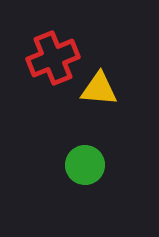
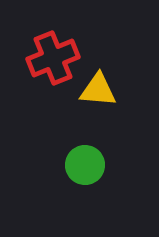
yellow triangle: moved 1 px left, 1 px down
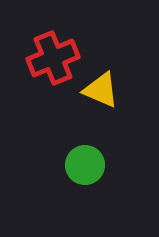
yellow triangle: moved 3 px right; rotated 18 degrees clockwise
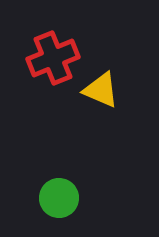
green circle: moved 26 px left, 33 px down
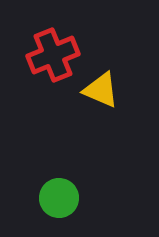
red cross: moved 3 px up
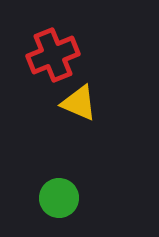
yellow triangle: moved 22 px left, 13 px down
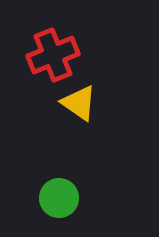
yellow triangle: rotated 12 degrees clockwise
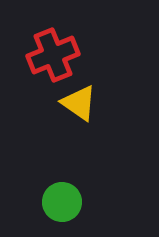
green circle: moved 3 px right, 4 px down
